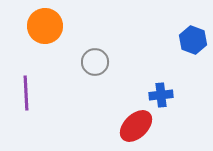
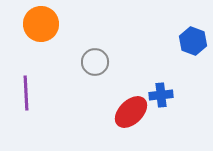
orange circle: moved 4 px left, 2 px up
blue hexagon: moved 1 px down
red ellipse: moved 5 px left, 14 px up
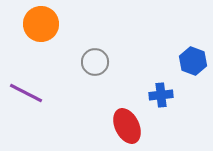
blue hexagon: moved 20 px down
purple line: rotated 60 degrees counterclockwise
red ellipse: moved 4 px left, 14 px down; rotated 72 degrees counterclockwise
